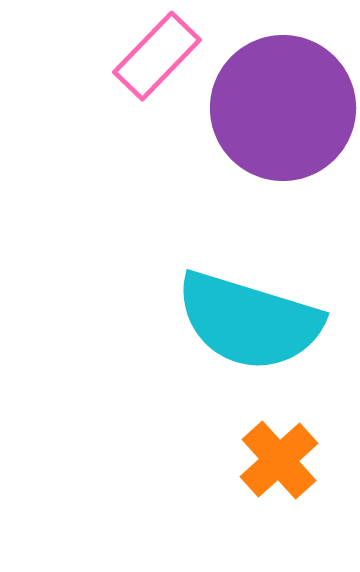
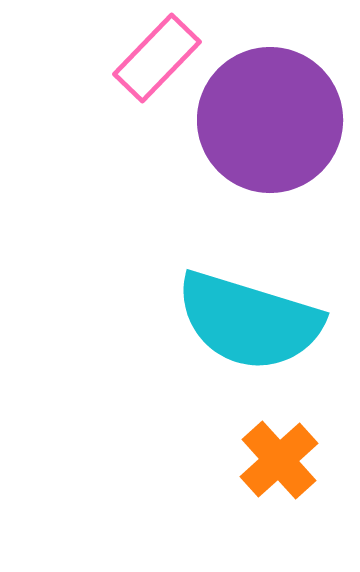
pink rectangle: moved 2 px down
purple circle: moved 13 px left, 12 px down
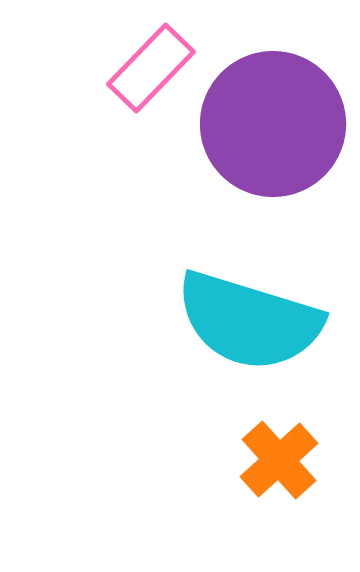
pink rectangle: moved 6 px left, 10 px down
purple circle: moved 3 px right, 4 px down
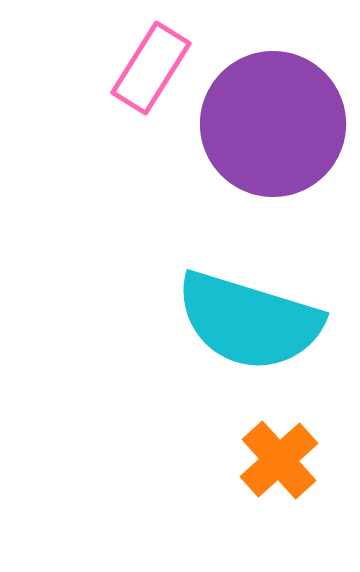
pink rectangle: rotated 12 degrees counterclockwise
